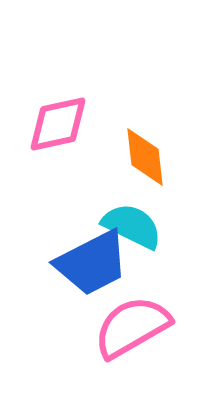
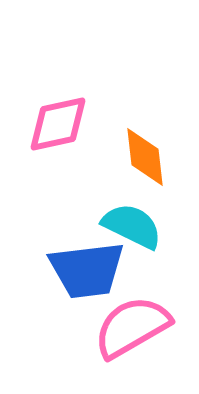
blue trapezoid: moved 5 px left, 7 px down; rotated 20 degrees clockwise
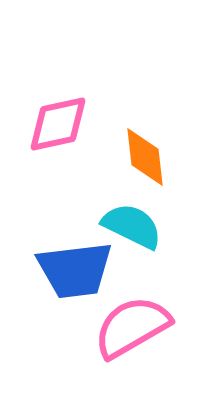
blue trapezoid: moved 12 px left
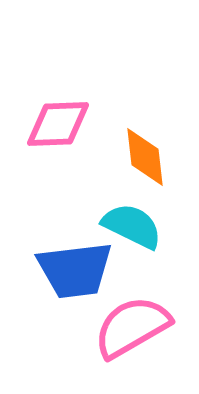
pink diamond: rotated 10 degrees clockwise
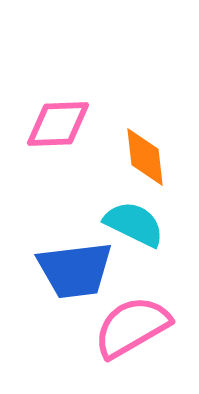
cyan semicircle: moved 2 px right, 2 px up
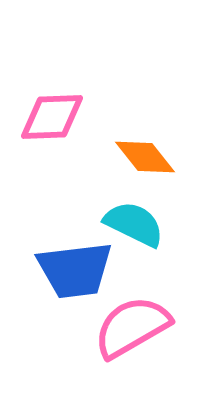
pink diamond: moved 6 px left, 7 px up
orange diamond: rotated 32 degrees counterclockwise
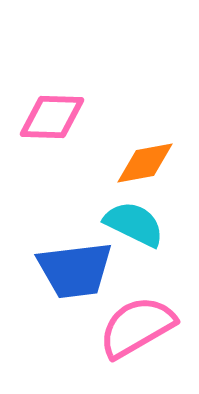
pink diamond: rotated 4 degrees clockwise
orange diamond: moved 6 px down; rotated 62 degrees counterclockwise
pink semicircle: moved 5 px right
